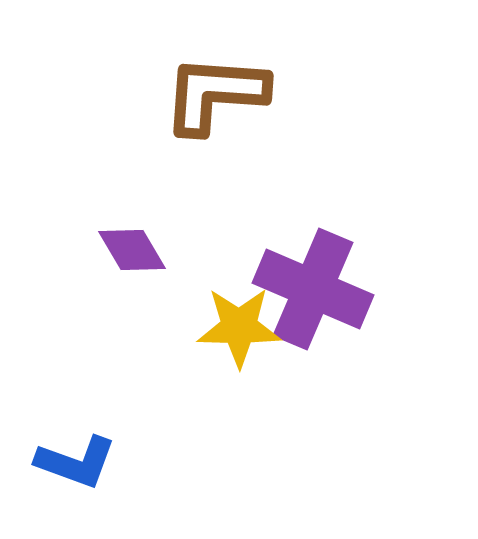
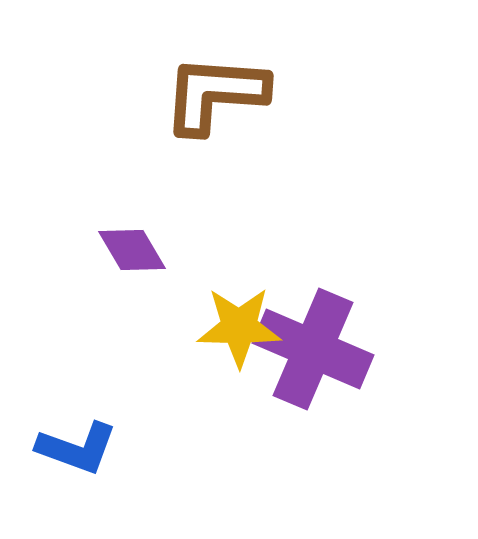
purple cross: moved 60 px down
blue L-shape: moved 1 px right, 14 px up
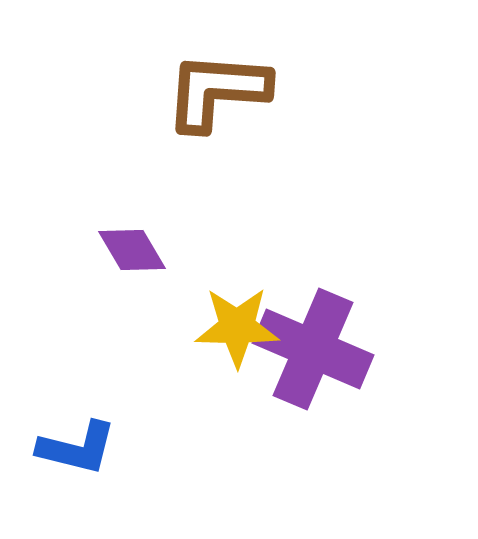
brown L-shape: moved 2 px right, 3 px up
yellow star: moved 2 px left
blue L-shape: rotated 6 degrees counterclockwise
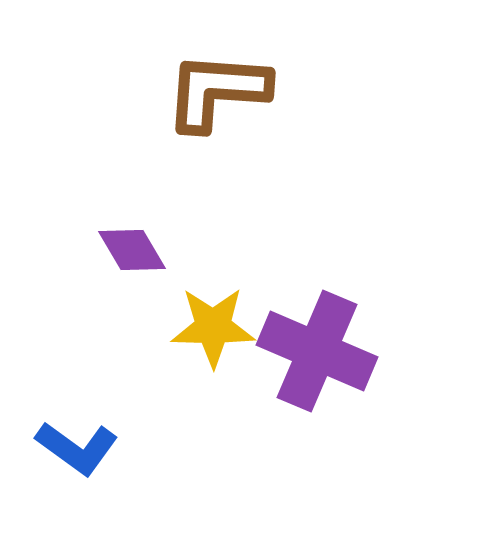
yellow star: moved 24 px left
purple cross: moved 4 px right, 2 px down
blue L-shape: rotated 22 degrees clockwise
